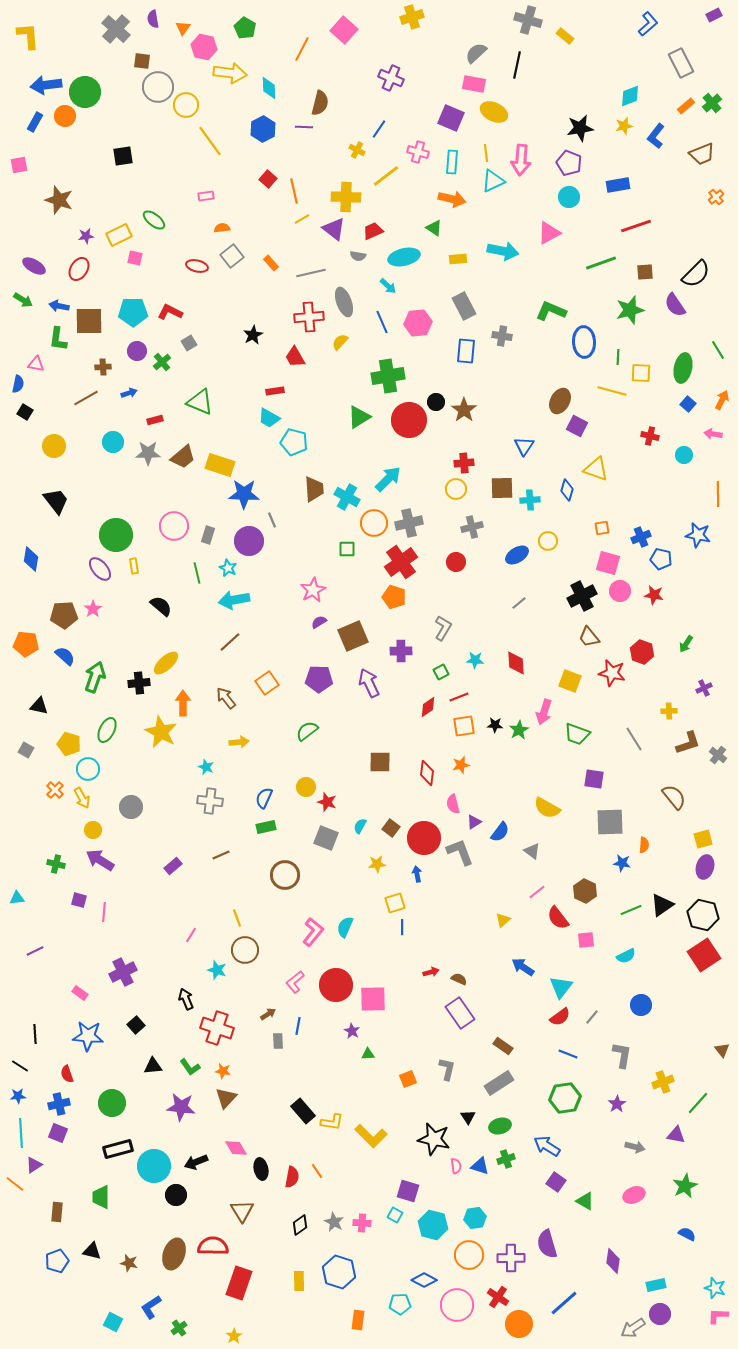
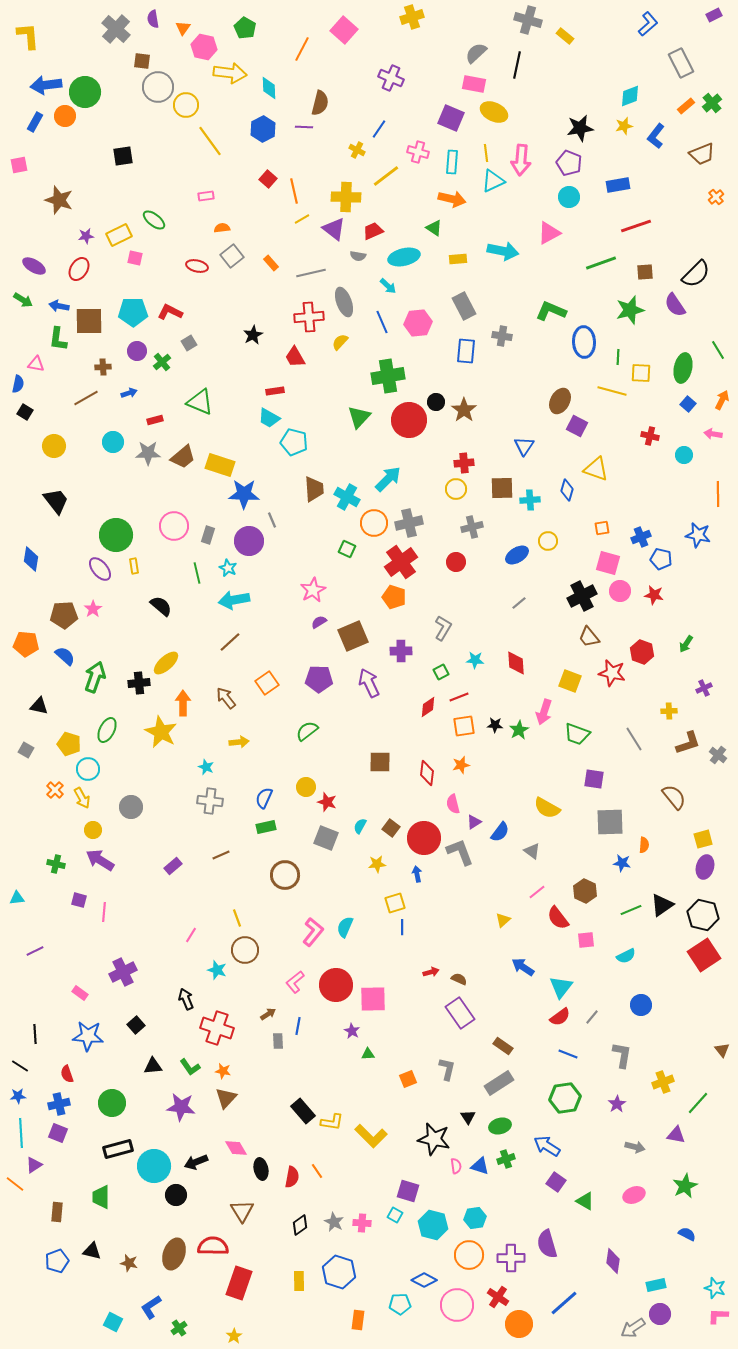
green triangle at (359, 417): rotated 15 degrees counterclockwise
green square at (347, 549): rotated 24 degrees clockwise
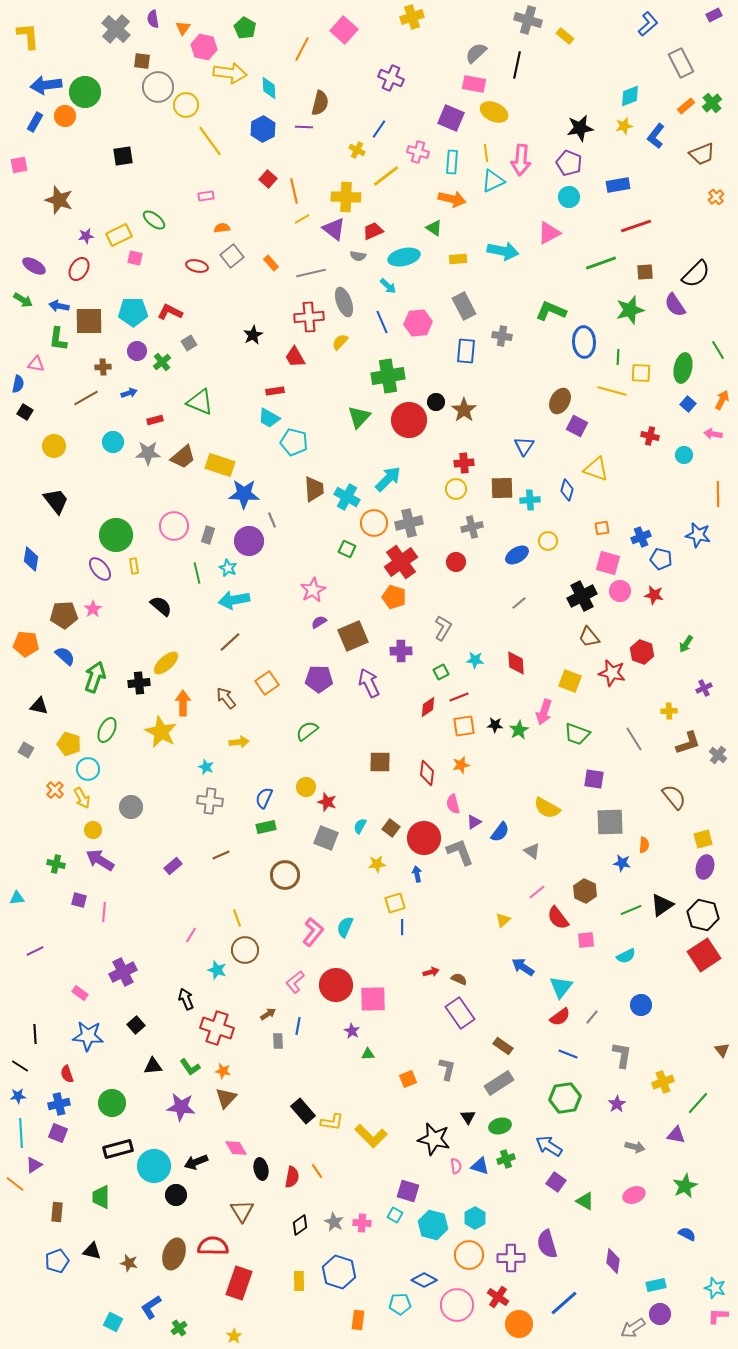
blue arrow at (547, 1146): moved 2 px right
cyan hexagon at (475, 1218): rotated 20 degrees counterclockwise
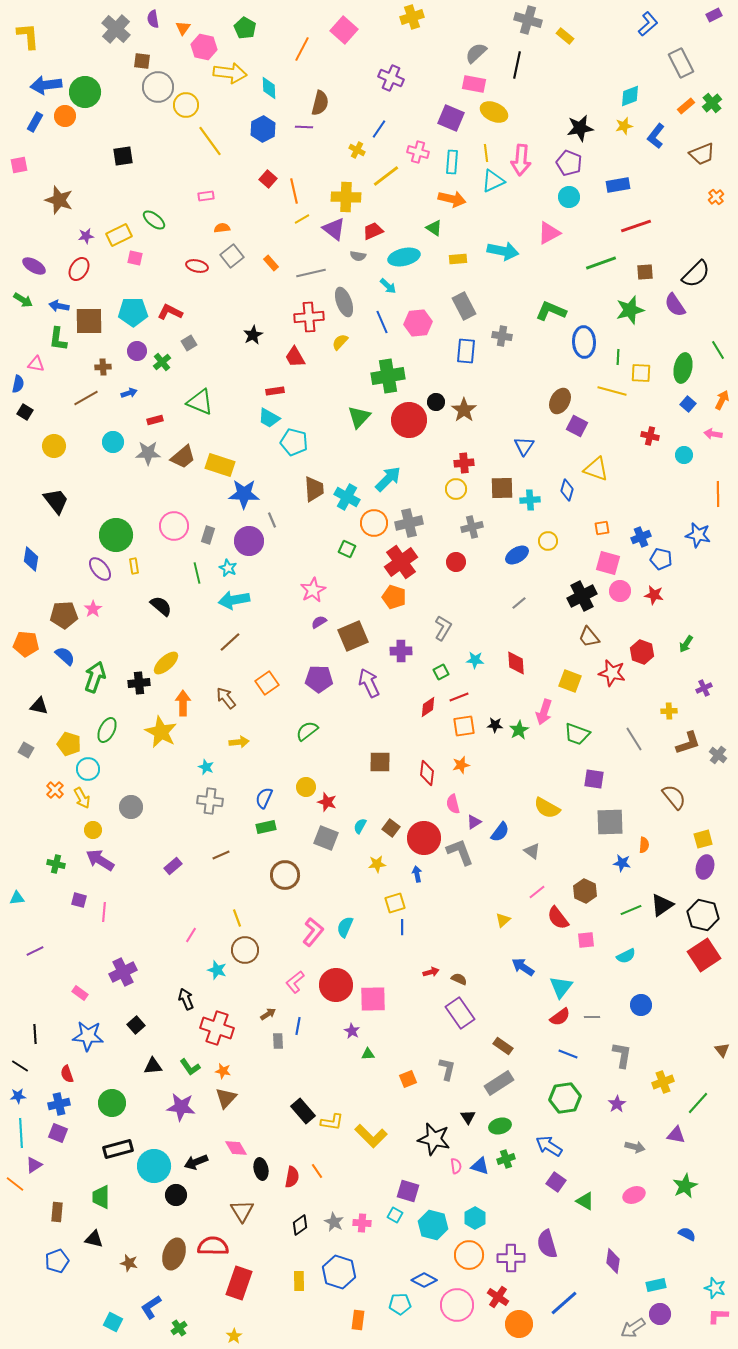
gray line at (592, 1017): rotated 49 degrees clockwise
black triangle at (92, 1251): moved 2 px right, 12 px up
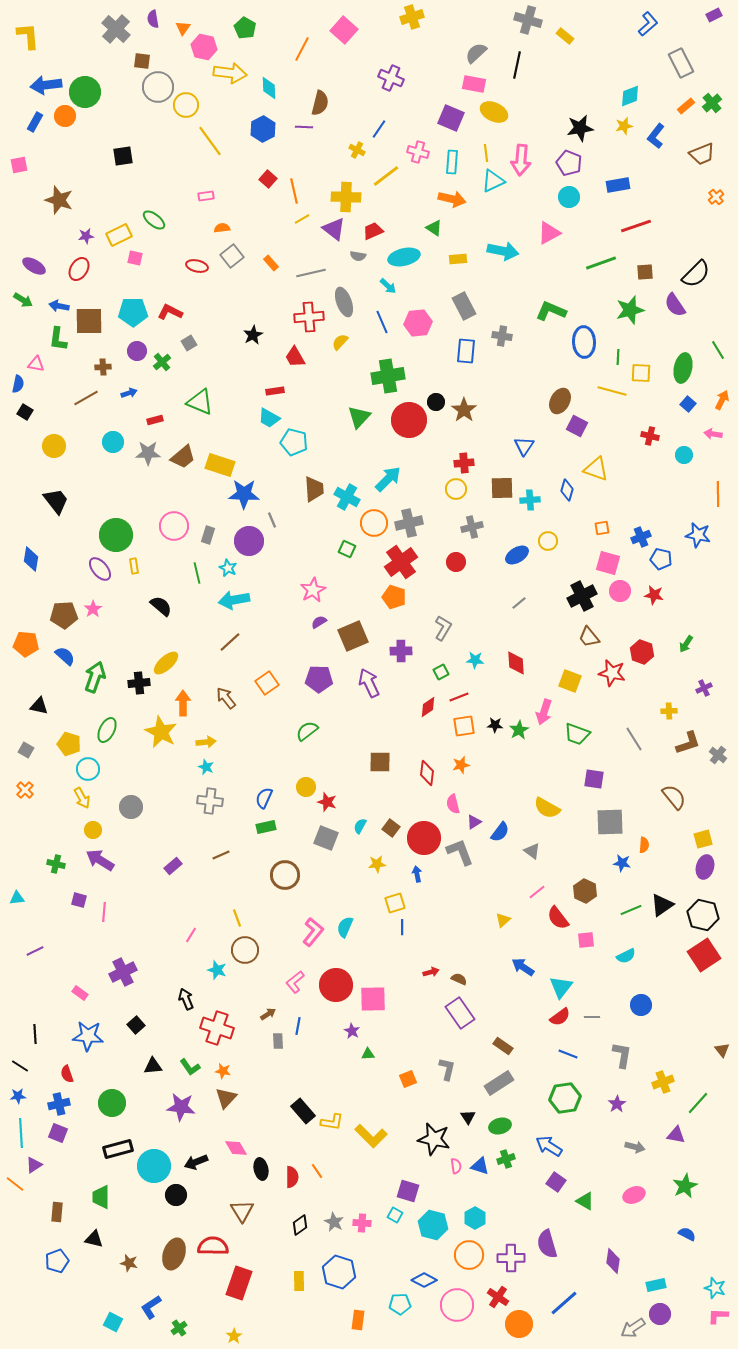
yellow arrow at (239, 742): moved 33 px left
orange cross at (55, 790): moved 30 px left
red semicircle at (292, 1177): rotated 10 degrees counterclockwise
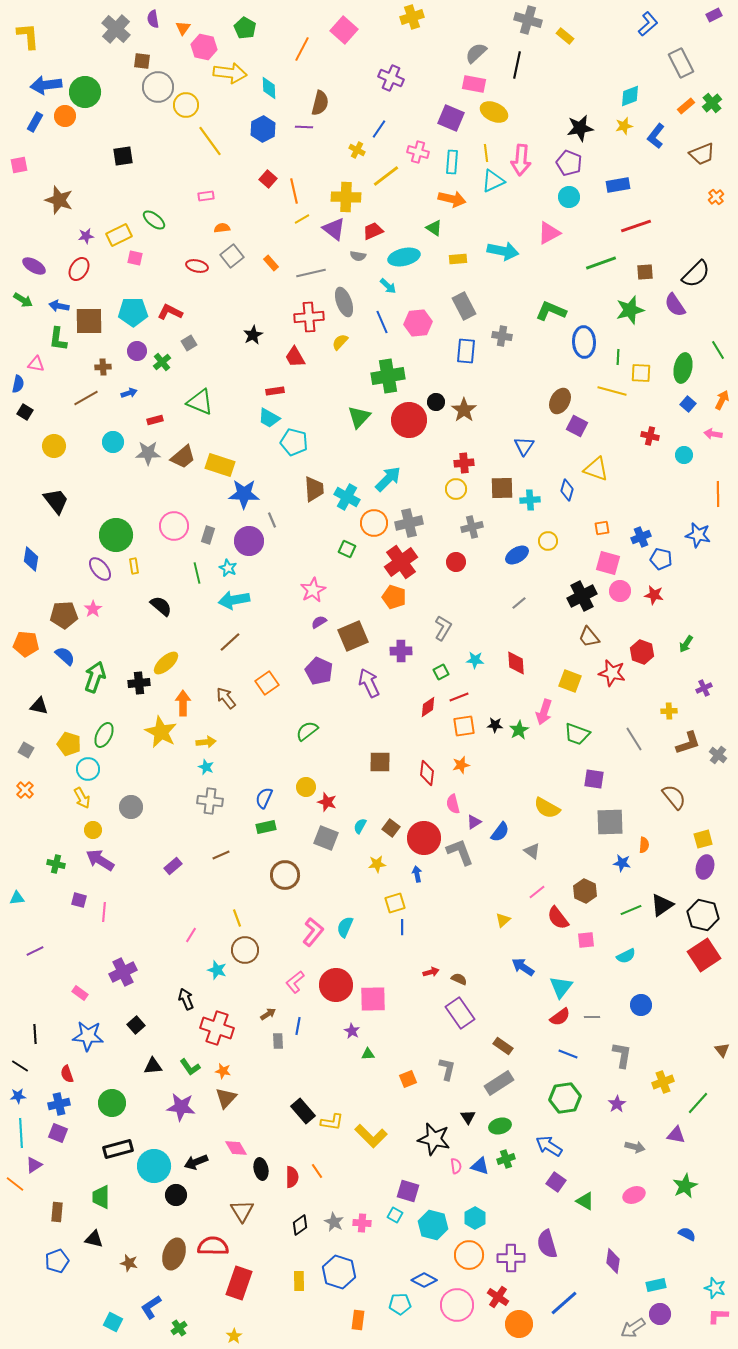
purple pentagon at (319, 679): moved 8 px up; rotated 24 degrees clockwise
green ellipse at (107, 730): moved 3 px left, 5 px down
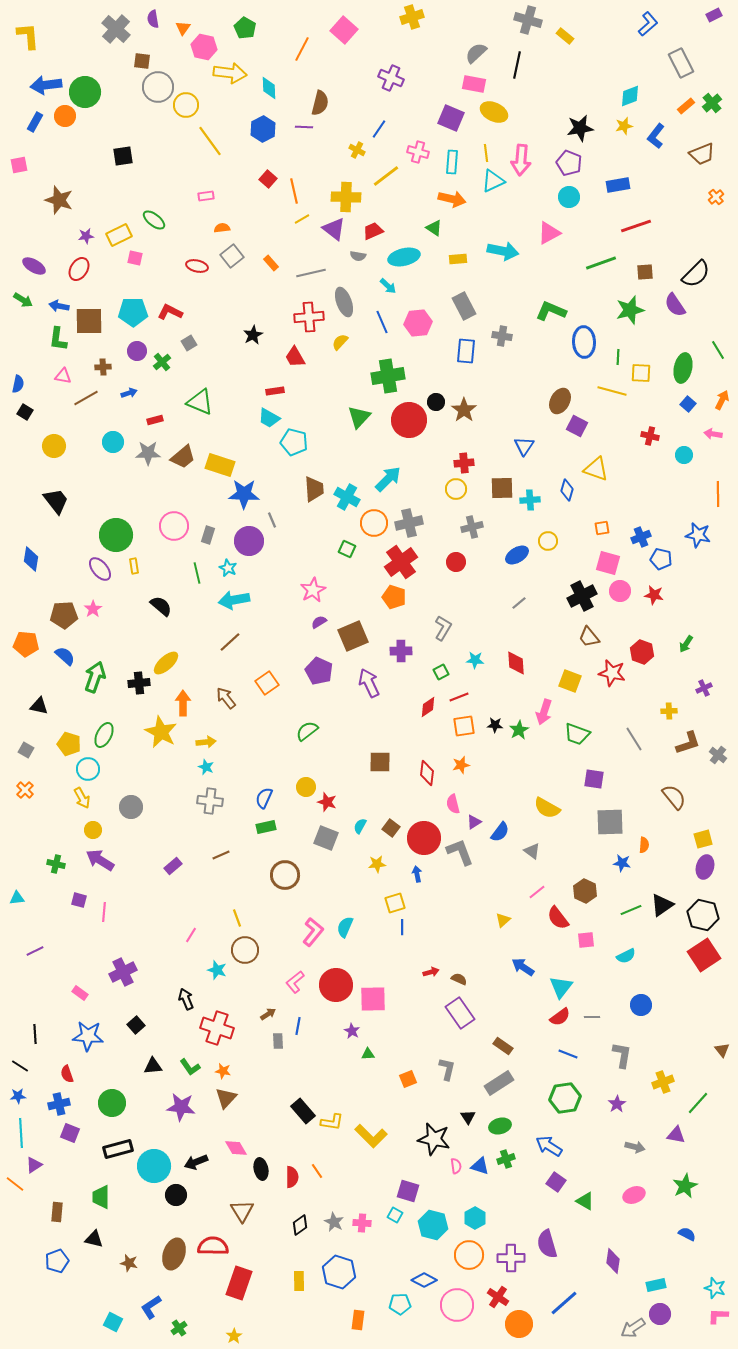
pink triangle at (36, 364): moved 27 px right, 12 px down
purple square at (58, 1133): moved 12 px right
